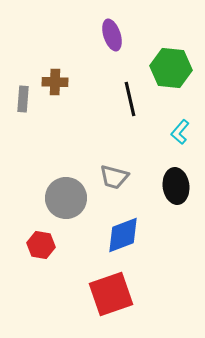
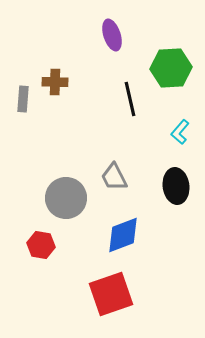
green hexagon: rotated 9 degrees counterclockwise
gray trapezoid: rotated 48 degrees clockwise
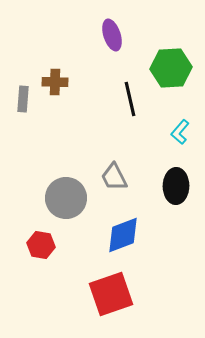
black ellipse: rotated 8 degrees clockwise
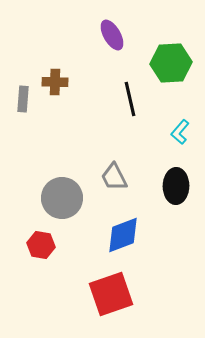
purple ellipse: rotated 12 degrees counterclockwise
green hexagon: moved 5 px up
gray circle: moved 4 px left
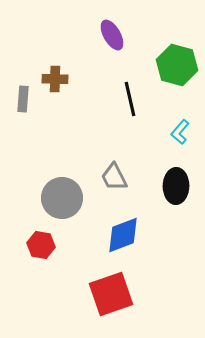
green hexagon: moved 6 px right, 2 px down; rotated 18 degrees clockwise
brown cross: moved 3 px up
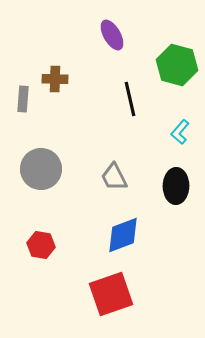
gray circle: moved 21 px left, 29 px up
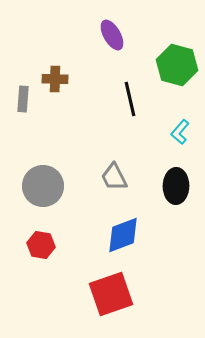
gray circle: moved 2 px right, 17 px down
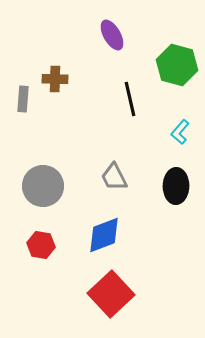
blue diamond: moved 19 px left
red square: rotated 24 degrees counterclockwise
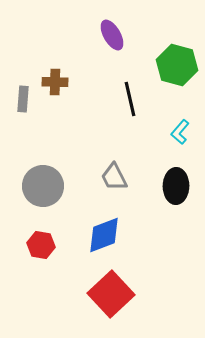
brown cross: moved 3 px down
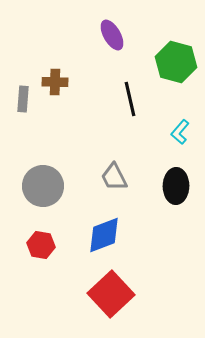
green hexagon: moved 1 px left, 3 px up
